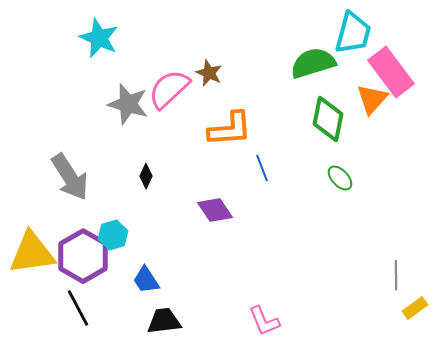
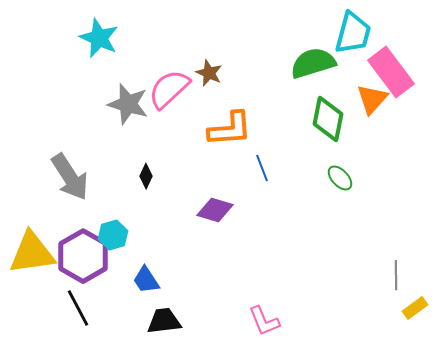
purple diamond: rotated 39 degrees counterclockwise
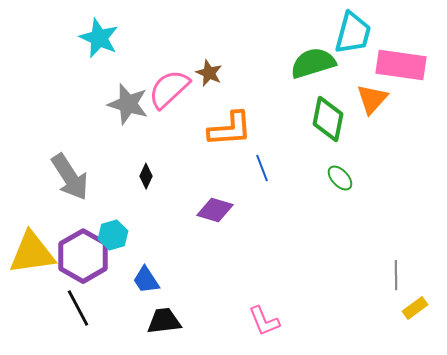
pink rectangle: moved 10 px right, 7 px up; rotated 45 degrees counterclockwise
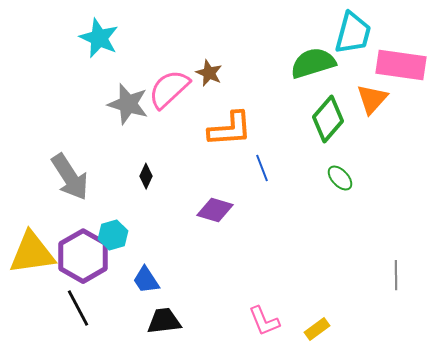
green diamond: rotated 30 degrees clockwise
yellow rectangle: moved 98 px left, 21 px down
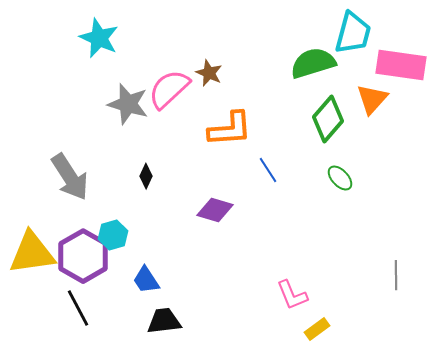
blue line: moved 6 px right, 2 px down; rotated 12 degrees counterclockwise
pink L-shape: moved 28 px right, 26 px up
